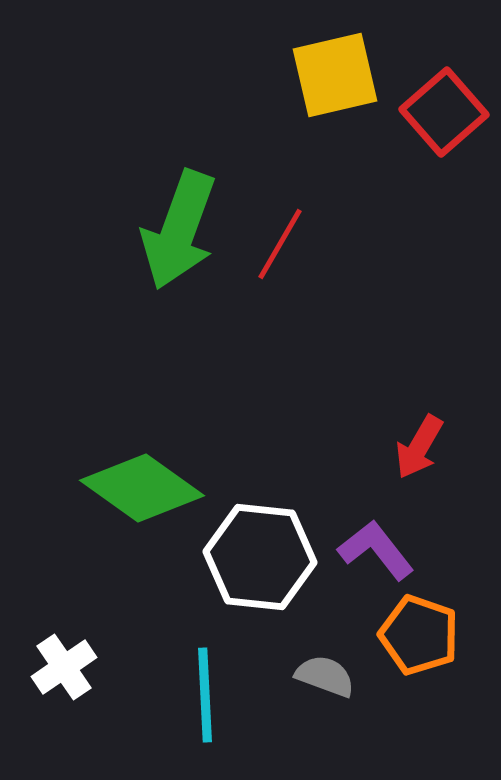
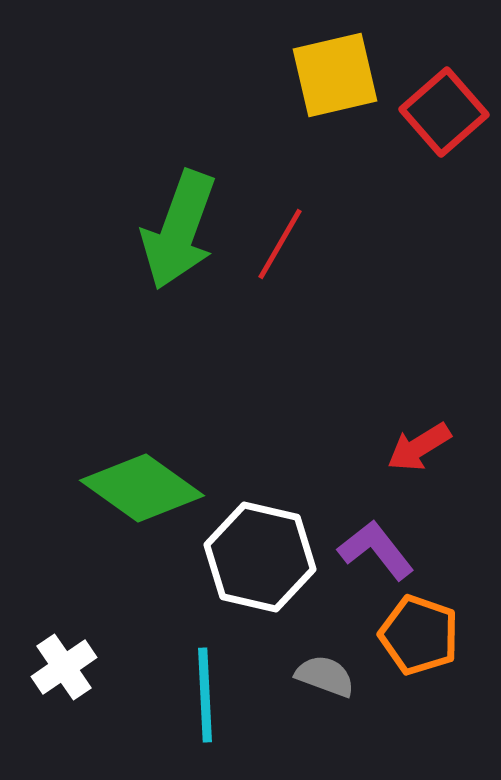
red arrow: rotated 28 degrees clockwise
white hexagon: rotated 7 degrees clockwise
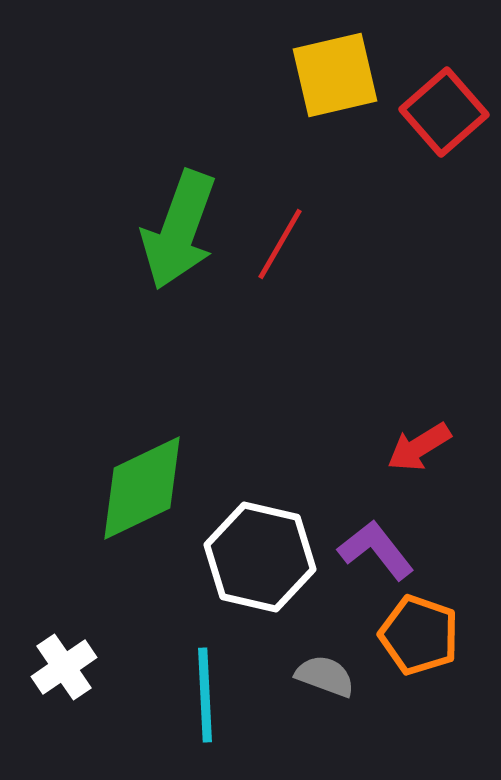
green diamond: rotated 61 degrees counterclockwise
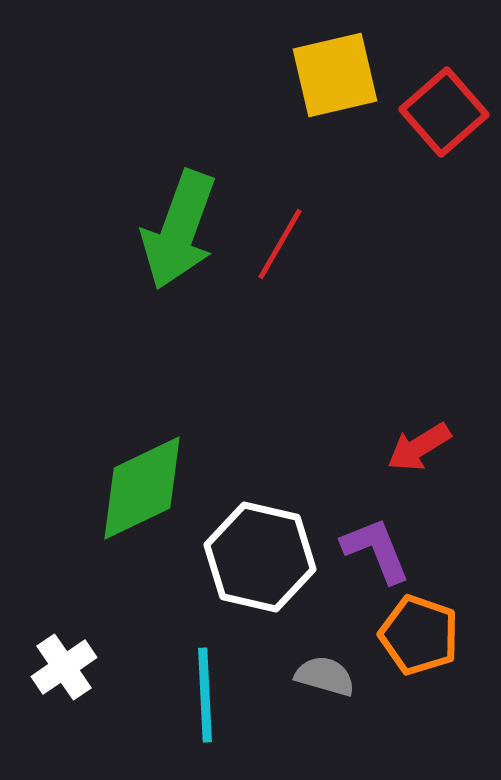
purple L-shape: rotated 16 degrees clockwise
gray semicircle: rotated 4 degrees counterclockwise
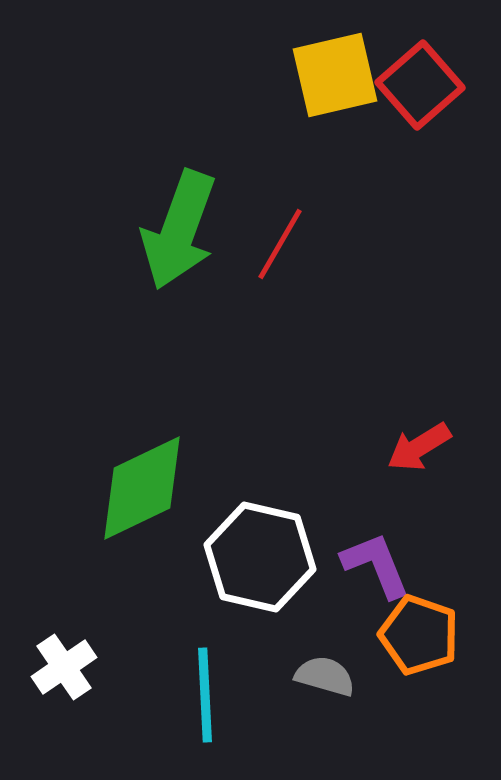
red square: moved 24 px left, 27 px up
purple L-shape: moved 15 px down
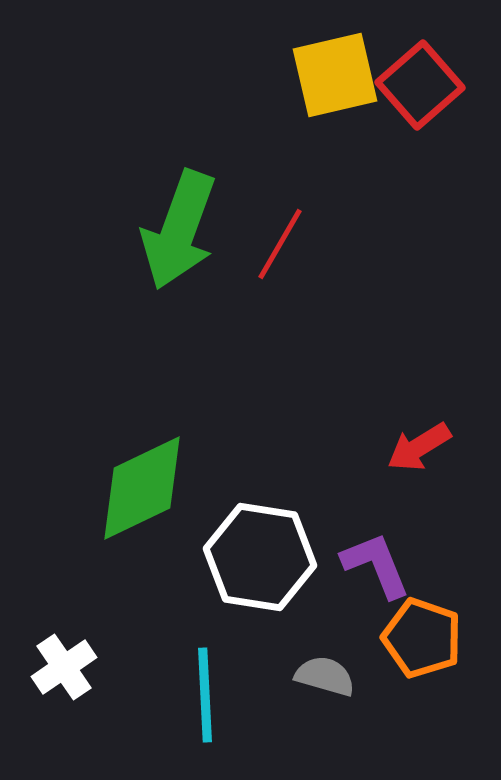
white hexagon: rotated 4 degrees counterclockwise
orange pentagon: moved 3 px right, 3 px down
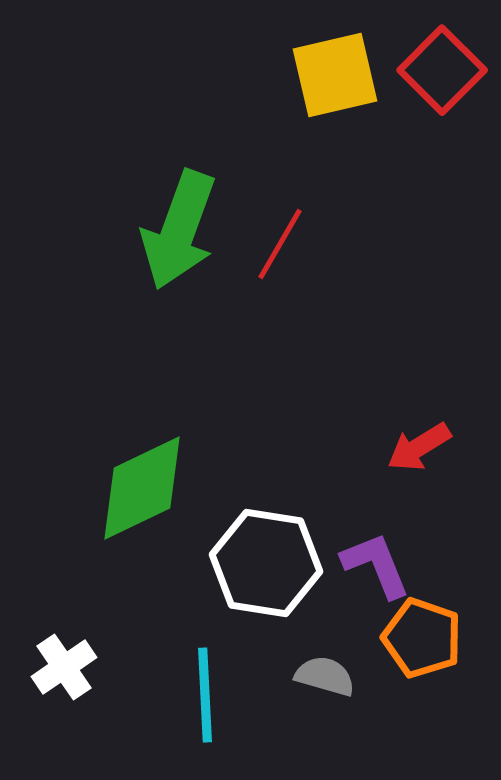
red square: moved 22 px right, 15 px up; rotated 4 degrees counterclockwise
white hexagon: moved 6 px right, 6 px down
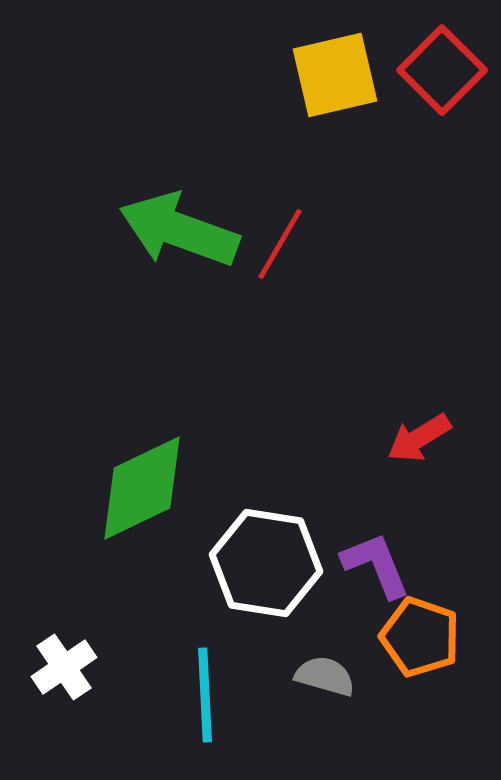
green arrow: rotated 90 degrees clockwise
red arrow: moved 9 px up
orange pentagon: moved 2 px left, 1 px up
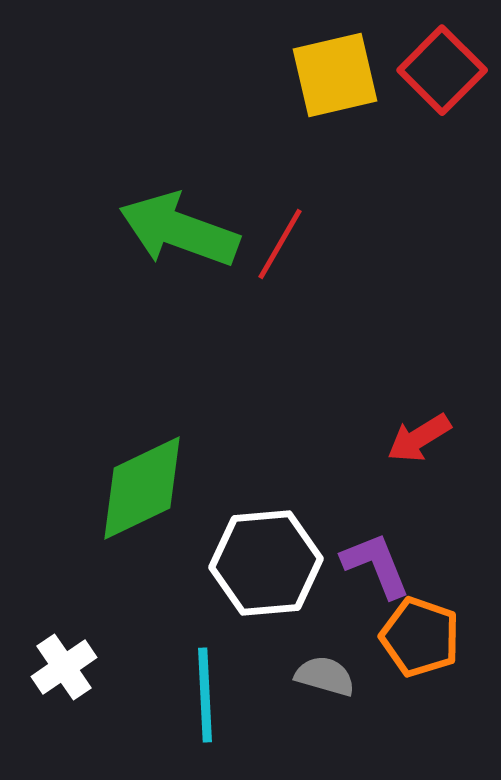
white hexagon: rotated 14 degrees counterclockwise
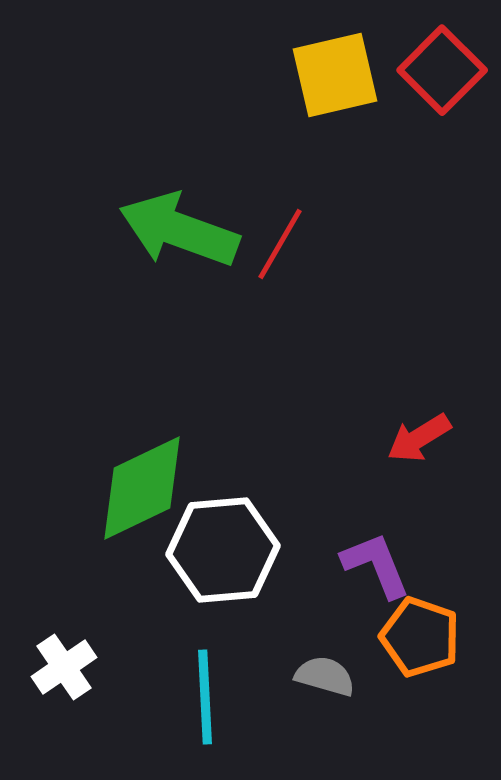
white hexagon: moved 43 px left, 13 px up
cyan line: moved 2 px down
